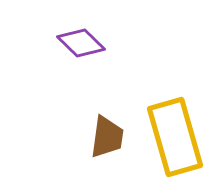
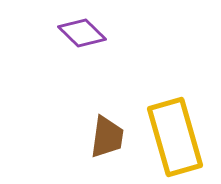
purple diamond: moved 1 px right, 10 px up
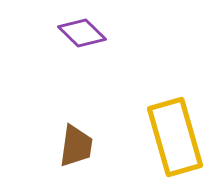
brown trapezoid: moved 31 px left, 9 px down
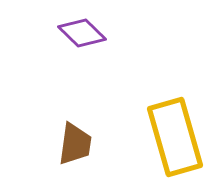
brown trapezoid: moved 1 px left, 2 px up
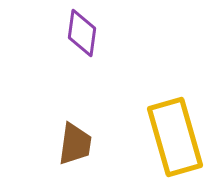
purple diamond: rotated 54 degrees clockwise
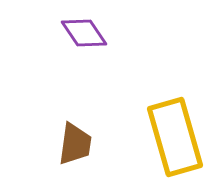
purple diamond: moved 2 px right; rotated 42 degrees counterclockwise
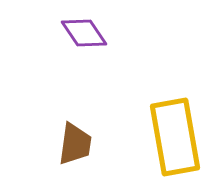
yellow rectangle: rotated 6 degrees clockwise
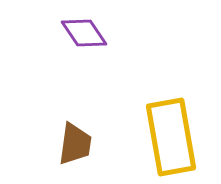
yellow rectangle: moved 4 px left
